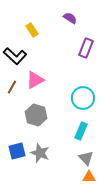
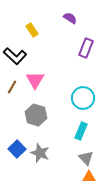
pink triangle: rotated 30 degrees counterclockwise
blue square: moved 2 px up; rotated 30 degrees counterclockwise
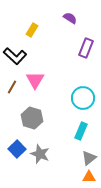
yellow rectangle: rotated 64 degrees clockwise
gray hexagon: moved 4 px left, 3 px down
gray star: moved 1 px down
gray triangle: moved 3 px right; rotated 35 degrees clockwise
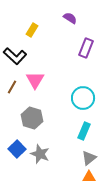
cyan rectangle: moved 3 px right
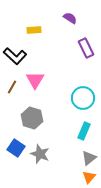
yellow rectangle: moved 2 px right; rotated 56 degrees clockwise
purple rectangle: rotated 48 degrees counterclockwise
blue square: moved 1 px left, 1 px up; rotated 12 degrees counterclockwise
orange triangle: rotated 48 degrees counterclockwise
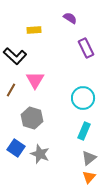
brown line: moved 1 px left, 3 px down
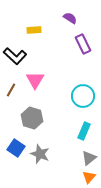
purple rectangle: moved 3 px left, 4 px up
cyan circle: moved 2 px up
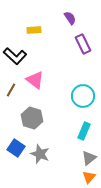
purple semicircle: rotated 24 degrees clockwise
pink triangle: rotated 24 degrees counterclockwise
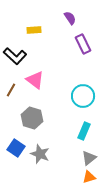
orange triangle: rotated 32 degrees clockwise
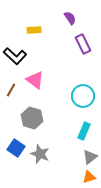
gray triangle: moved 1 px right, 1 px up
